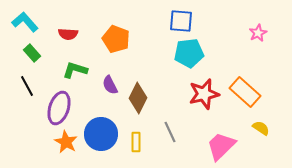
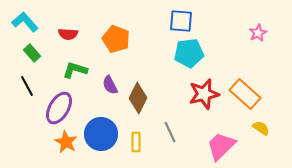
orange rectangle: moved 2 px down
purple ellipse: rotated 12 degrees clockwise
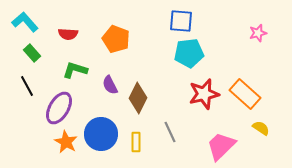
pink star: rotated 12 degrees clockwise
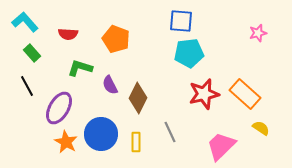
green L-shape: moved 5 px right, 2 px up
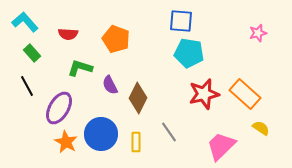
cyan pentagon: rotated 16 degrees clockwise
gray line: moved 1 px left; rotated 10 degrees counterclockwise
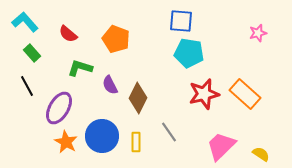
red semicircle: rotated 36 degrees clockwise
yellow semicircle: moved 26 px down
blue circle: moved 1 px right, 2 px down
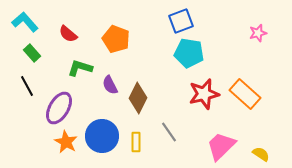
blue square: rotated 25 degrees counterclockwise
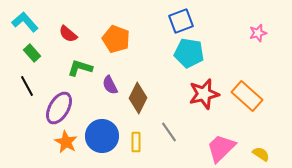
orange rectangle: moved 2 px right, 2 px down
pink trapezoid: moved 2 px down
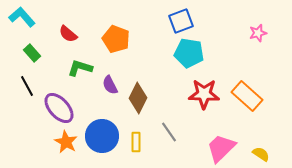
cyan L-shape: moved 3 px left, 5 px up
red star: rotated 16 degrees clockwise
purple ellipse: rotated 72 degrees counterclockwise
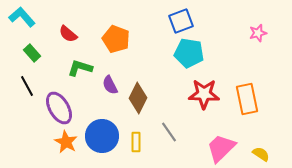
orange rectangle: moved 3 px down; rotated 36 degrees clockwise
purple ellipse: rotated 12 degrees clockwise
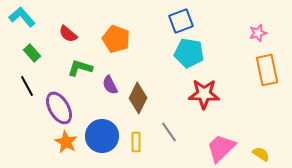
orange rectangle: moved 20 px right, 29 px up
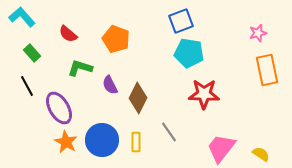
blue circle: moved 4 px down
pink trapezoid: rotated 8 degrees counterclockwise
